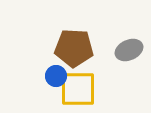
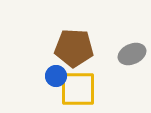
gray ellipse: moved 3 px right, 4 px down
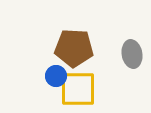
gray ellipse: rotated 76 degrees counterclockwise
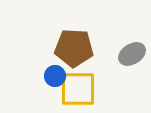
gray ellipse: rotated 68 degrees clockwise
blue circle: moved 1 px left
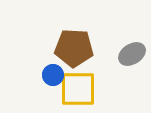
blue circle: moved 2 px left, 1 px up
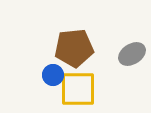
brown pentagon: rotated 9 degrees counterclockwise
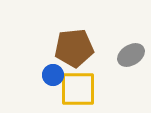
gray ellipse: moved 1 px left, 1 px down
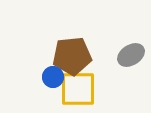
brown pentagon: moved 2 px left, 8 px down
blue circle: moved 2 px down
